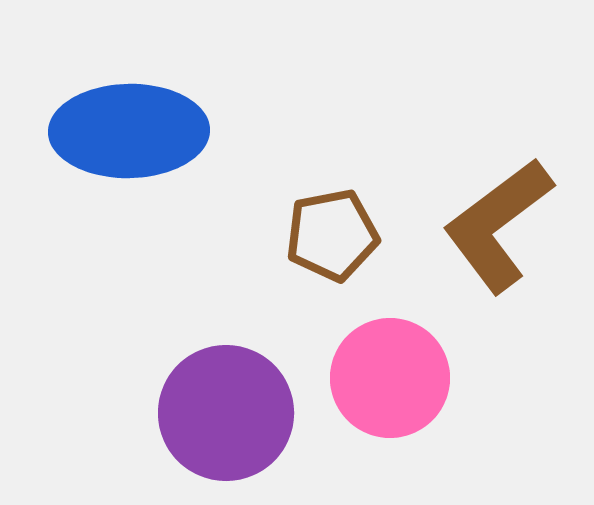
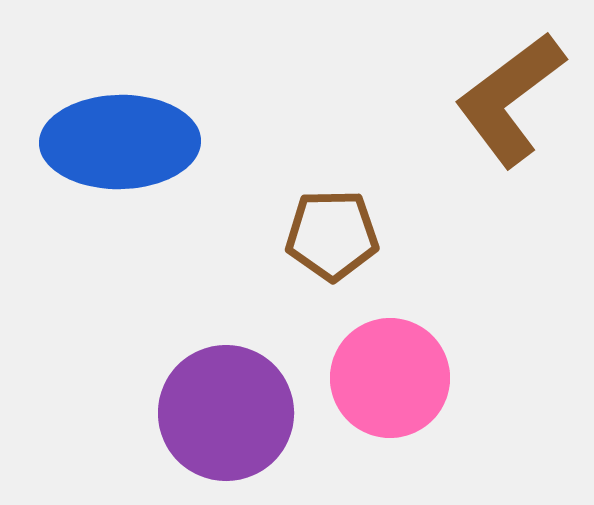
blue ellipse: moved 9 px left, 11 px down
brown L-shape: moved 12 px right, 126 px up
brown pentagon: rotated 10 degrees clockwise
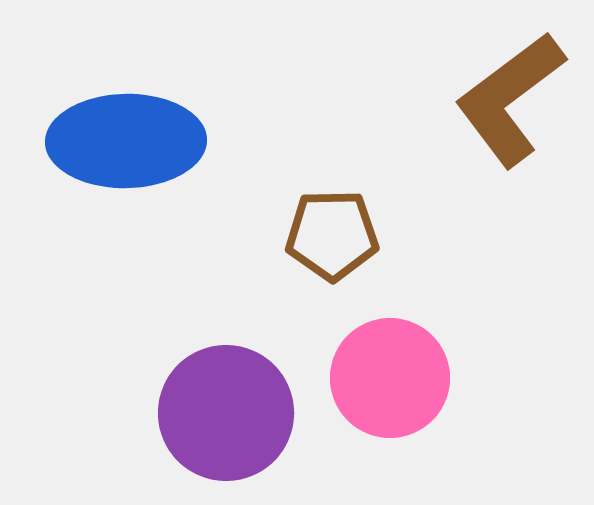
blue ellipse: moved 6 px right, 1 px up
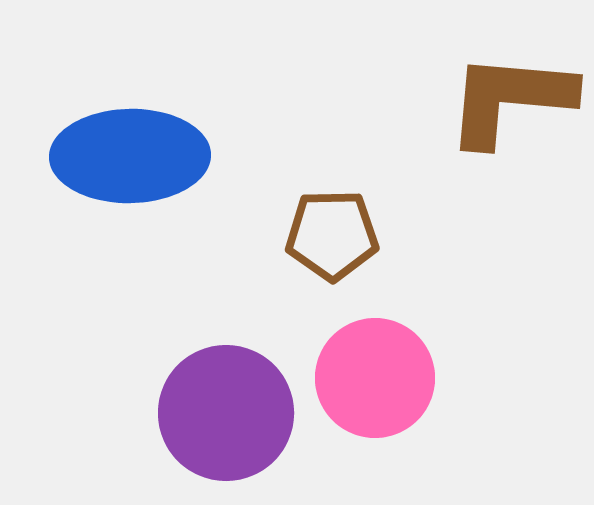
brown L-shape: rotated 42 degrees clockwise
blue ellipse: moved 4 px right, 15 px down
pink circle: moved 15 px left
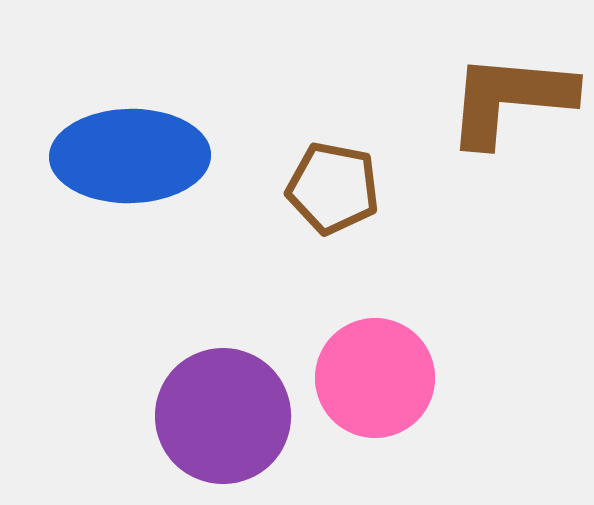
brown pentagon: moved 1 px right, 47 px up; rotated 12 degrees clockwise
purple circle: moved 3 px left, 3 px down
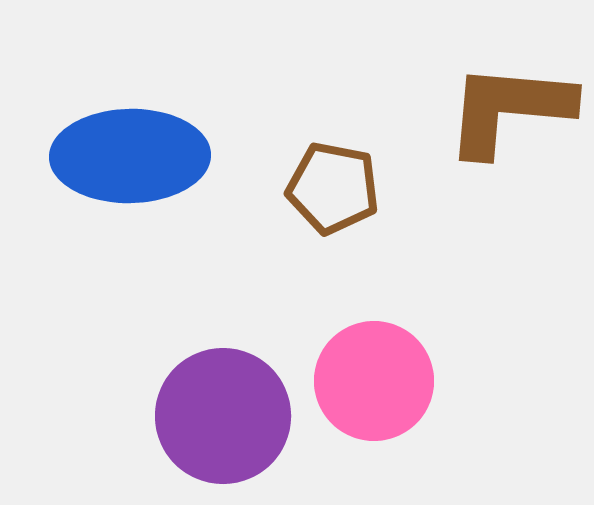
brown L-shape: moved 1 px left, 10 px down
pink circle: moved 1 px left, 3 px down
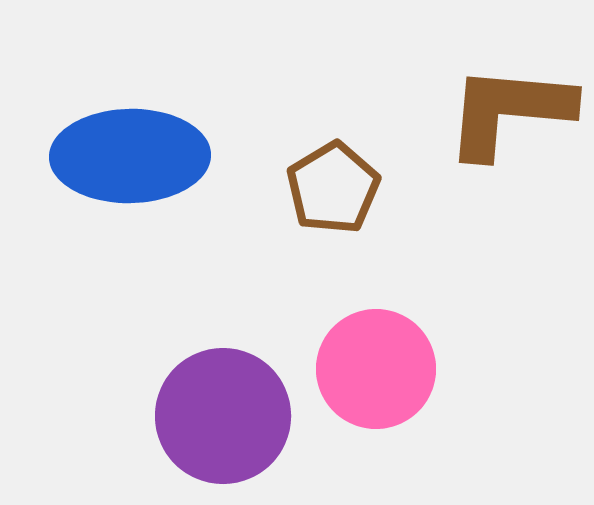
brown L-shape: moved 2 px down
brown pentagon: rotated 30 degrees clockwise
pink circle: moved 2 px right, 12 px up
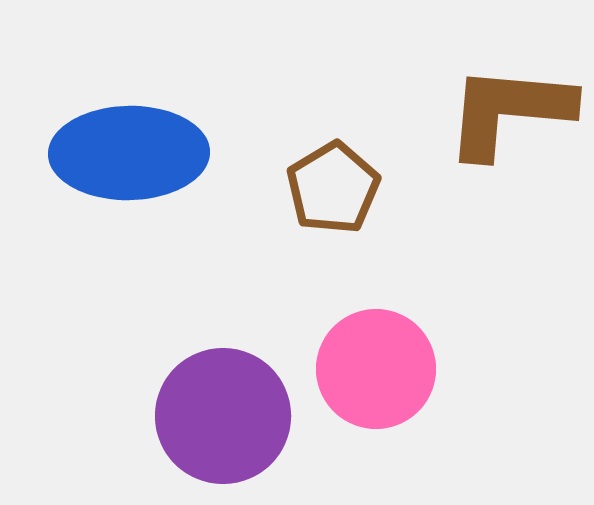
blue ellipse: moved 1 px left, 3 px up
